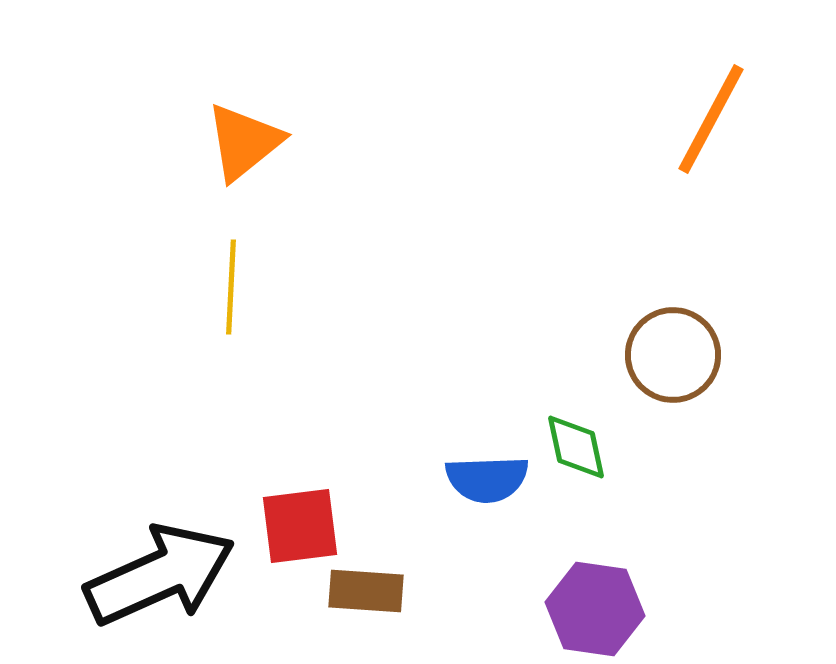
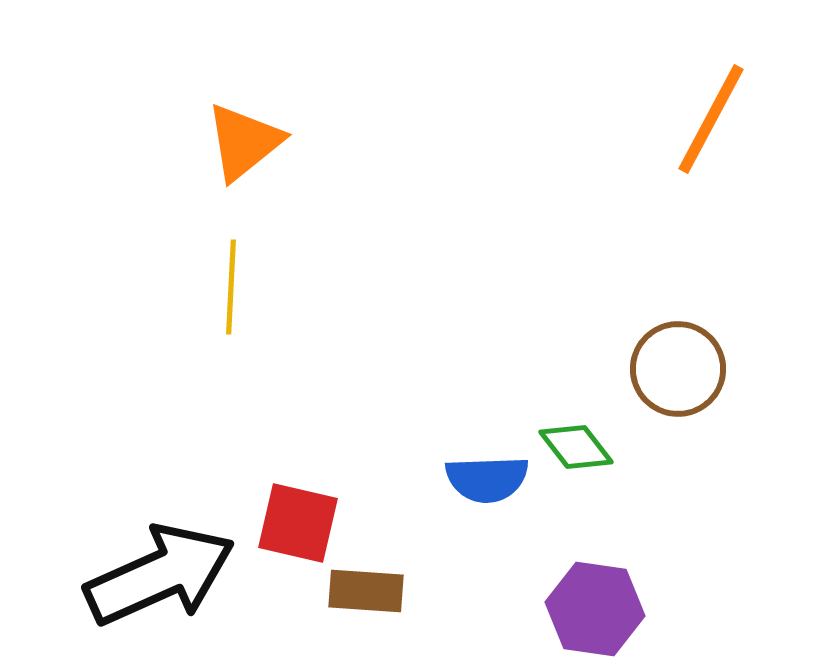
brown circle: moved 5 px right, 14 px down
green diamond: rotated 26 degrees counterclockwise
red square: moved 2 px left, 3 px up; rotated 20 degrees clockwise
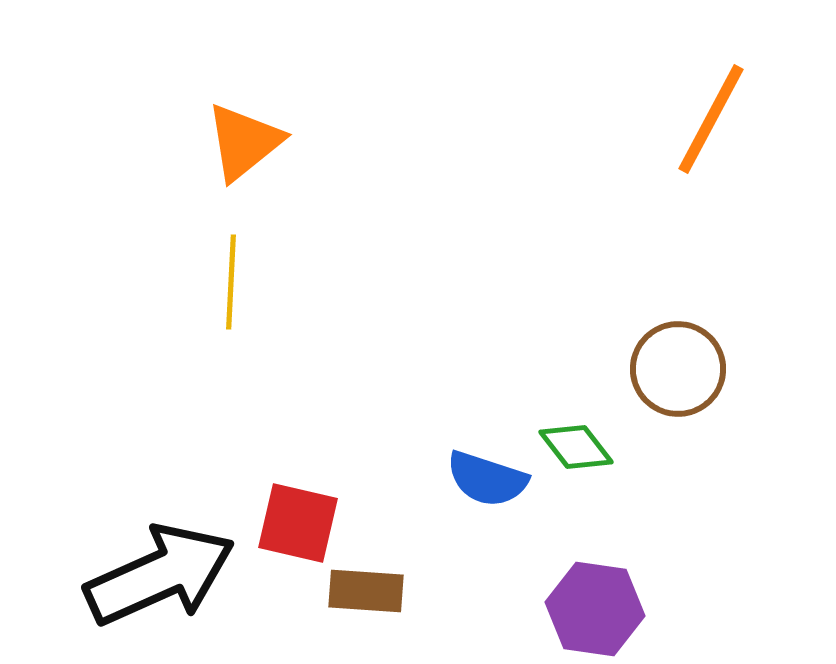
yellow line: moved 5 px up
blue semicircle: rotated 20 degrees clockwise
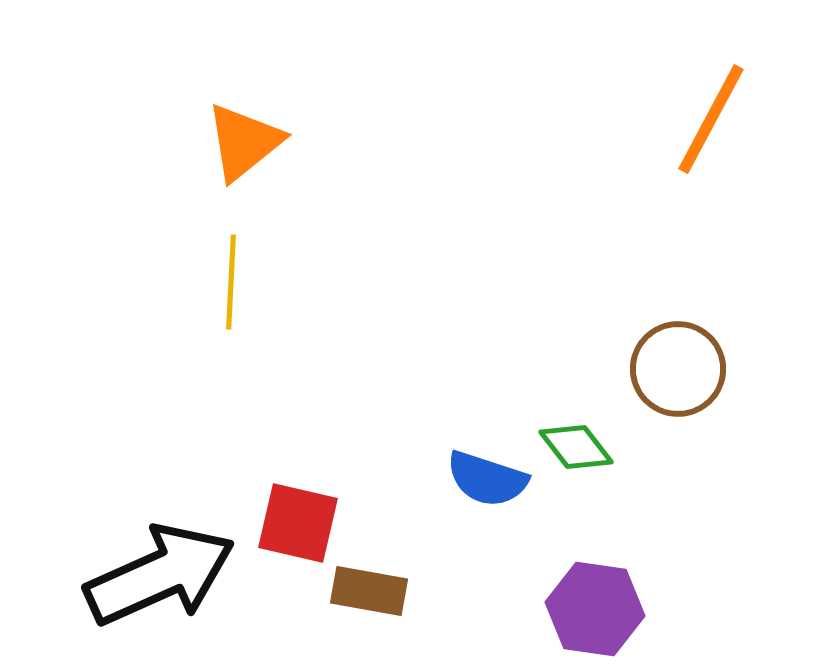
brown rectangle: moved 3 px right; rotated 6 degrees clockwise
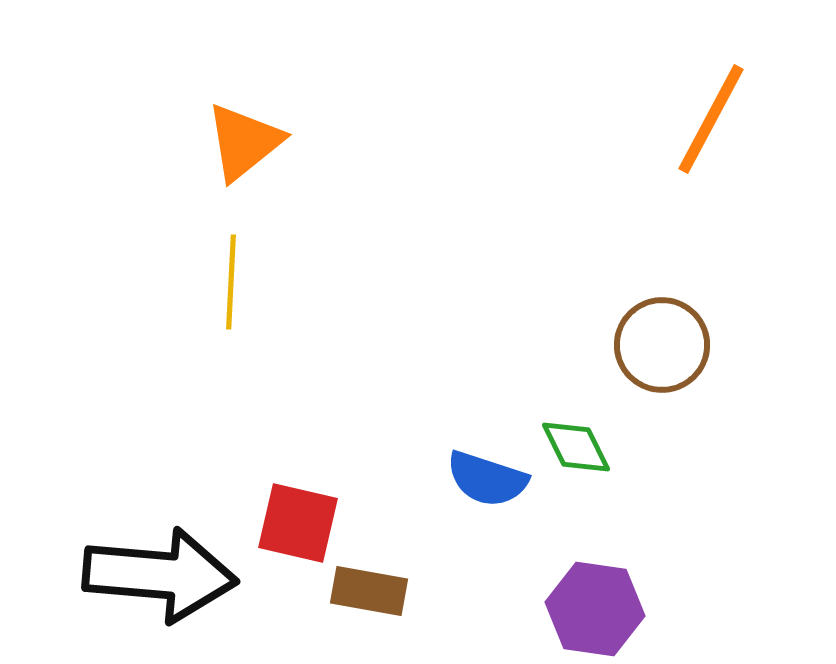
brown circle: moved 16 px left, 24 px up
green diamond: rotated 12 degrees clockwise
black arrow: rotated 29 degrees clockwise
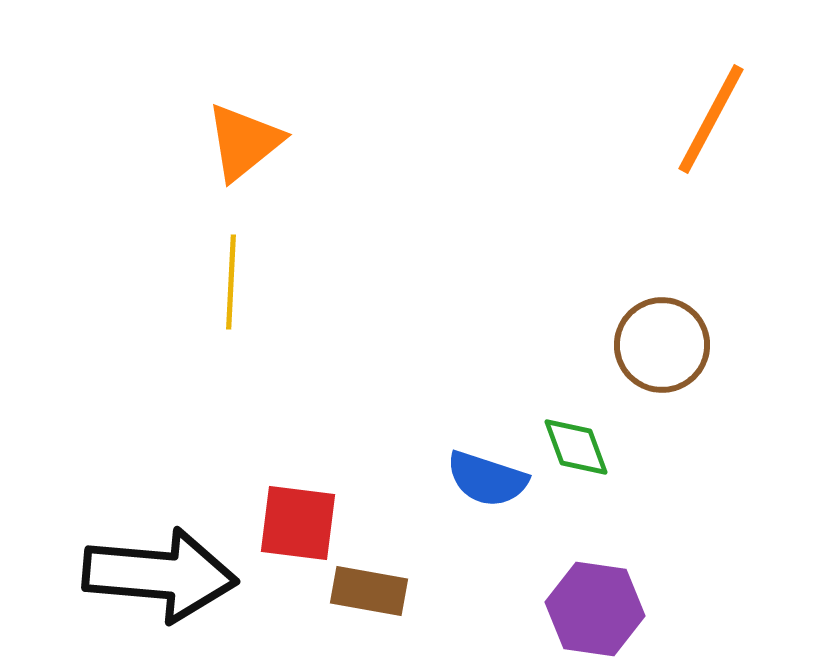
green diamond: rotated 6 degrees clockwise
red square: rotated 6 degrees counterclockwise
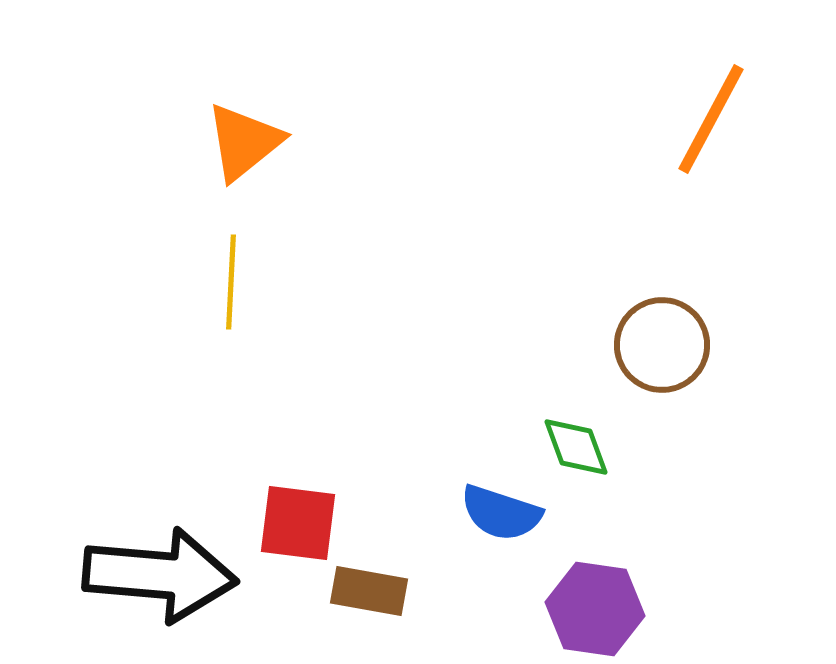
blue semicircle: moved 14 px right, 34 px down
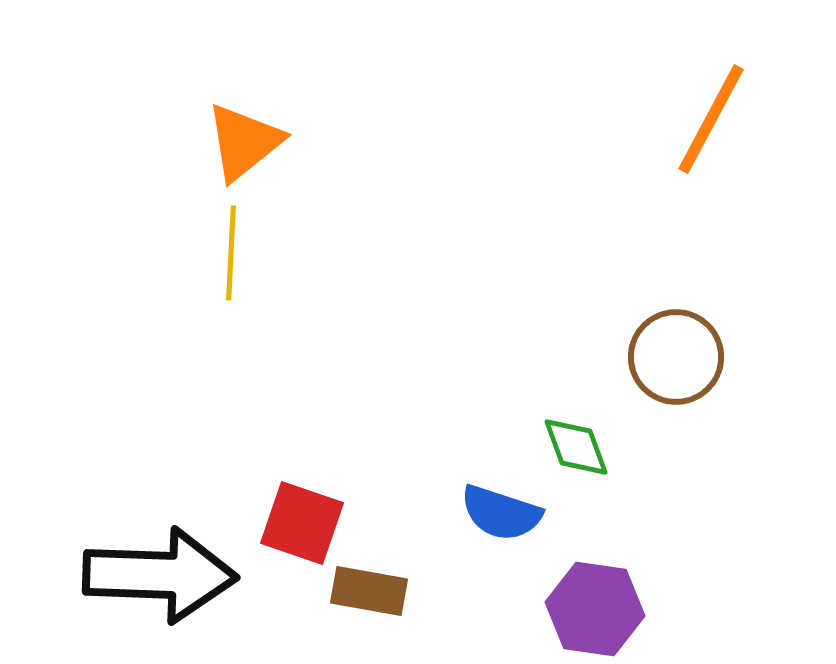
yellow line: moved 29 px up
brown circle: moved 14 px right, 12 px down
red square: moved 4 px right; rotated 12 degrees clockwise
black arrow: rotated 3 degrees counterclockwise
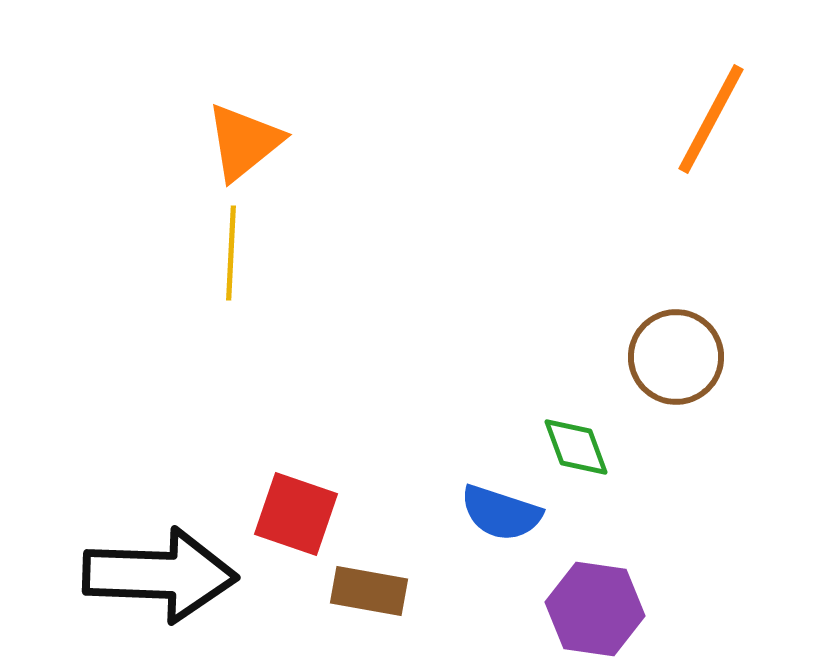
red square: moved 6 px left, 9 px up
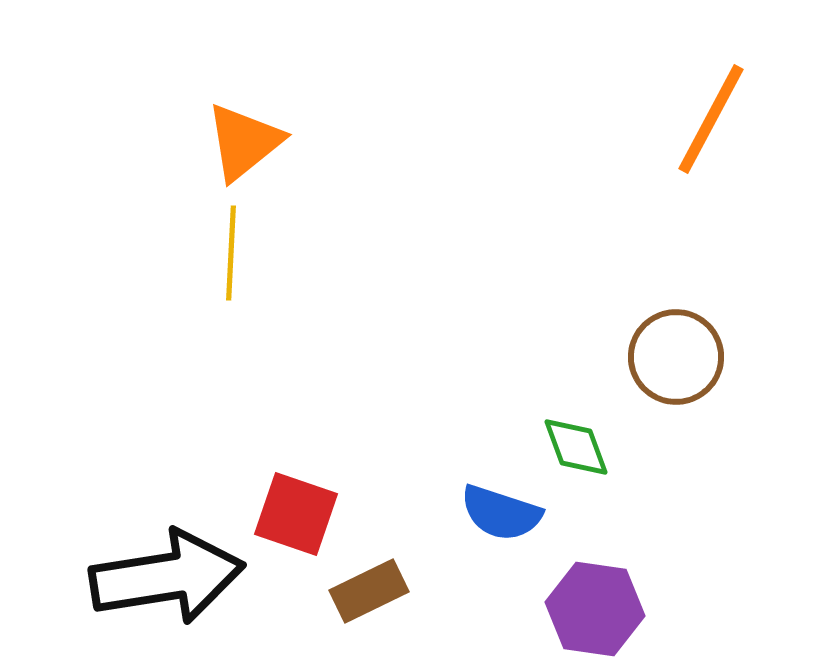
black arrow: moved 7 px right, 2 px down; rotated 11 degrees counterclockwise
brown rectangle: rotated 36 degrees counterclockwise
